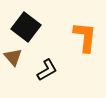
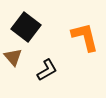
orange L-shape: rotated 20 degrees counterclockwise
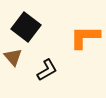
orange L-shape: rotated 76 degrees counterclockwise
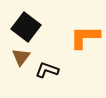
brown triangle: moved 8 px right; rotated 18 degrees clockwise
black L-shape: rotated 130 degrees counterclockwise
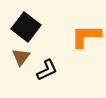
orange L-shape: moved 1 px right, 1 px up
black L-shape: rotated 135 degrees clockwise
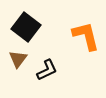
orange L-shape: rotated 76 degrees clockwise
brown triangle: moved 3 px left, 2 px down
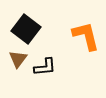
black square: moved 2 px down
black L-shape: moved 2 px left, 3 px up; rotated 20 degrees clockwise
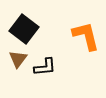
black square: moved 2 px left
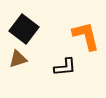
brown triangle: rotated 36 degrees clockwise
black L-shape: moved 20 px right
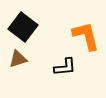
black square: moved 1 px left, 2 px up
